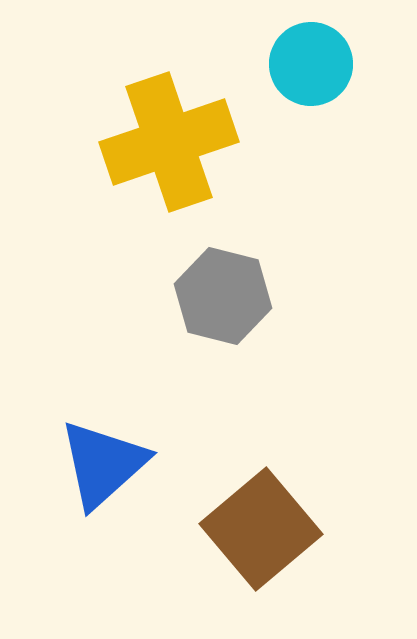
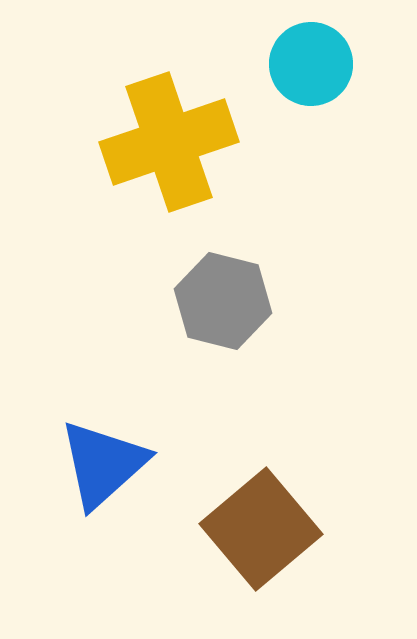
gray hexagon: moved 5 px down
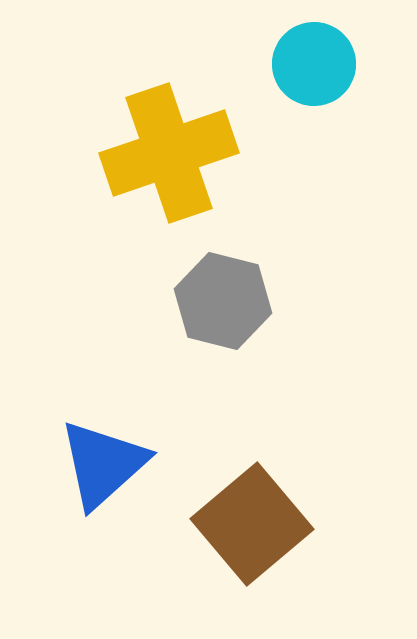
cyan circle: moved 3 px right
yellow cross: moved 11 px down
brown square: moved 9 px left, 5 px up
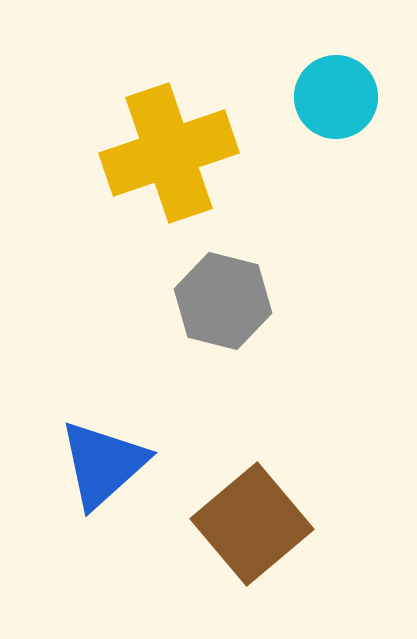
cyan circle: moved 22 px right, 33 px down
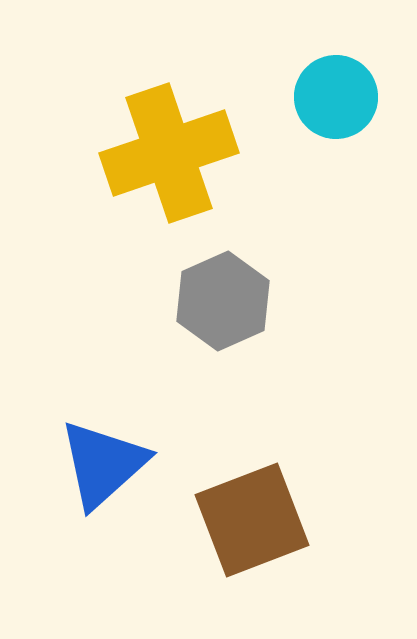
gray hexagon: rotated 22 degrees clockwise
brown square: moved 4 px up; rotated 19 degrees clockwise
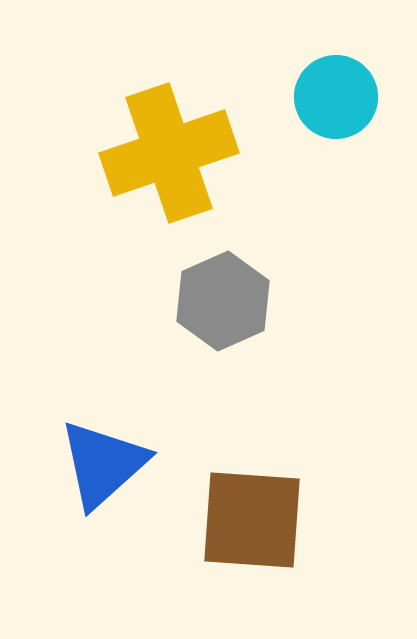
brown square: rotated 25 degrees clockwise
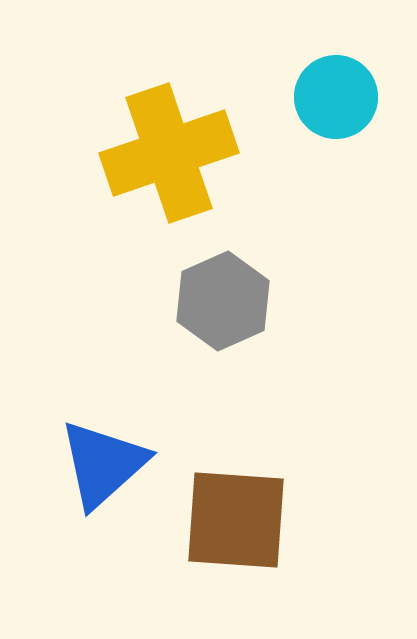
brown square: moved 16 px left
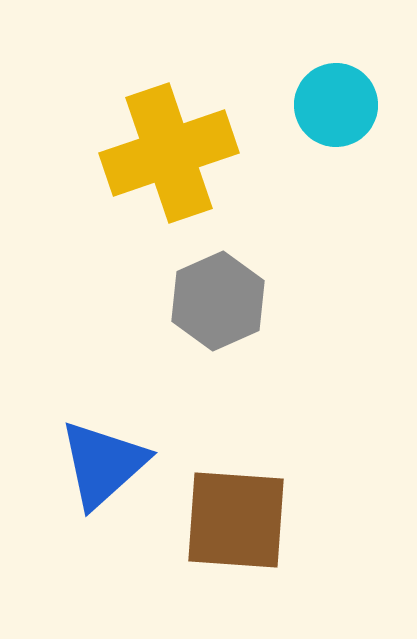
cyan circle: moved 8 px down
gray hexagon: moved 5 px left
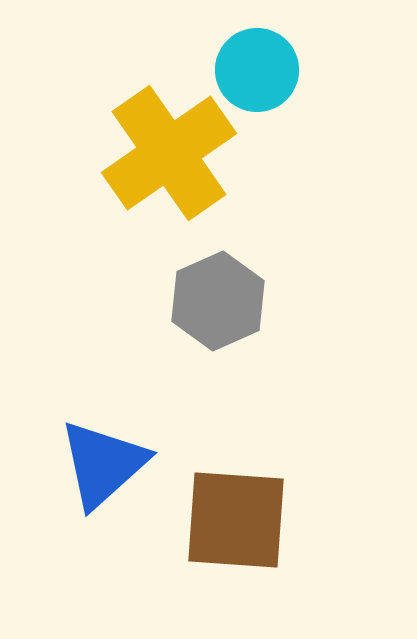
cyan circle: moved 79 px left, 35 px up
yellow cross: rotated 16 degrees counterclockwise
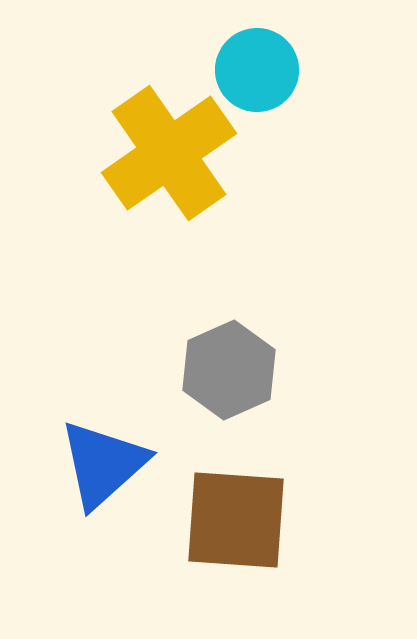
gray hexagon: moved 11 px right, 69 px down
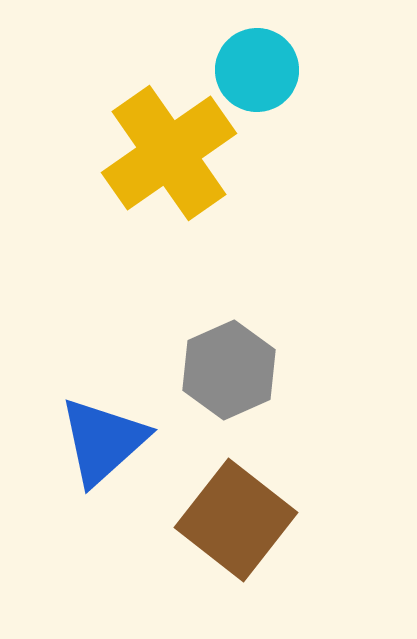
blue triangle: moved 23 px up
brown square: rotated 34 degrees clockwise
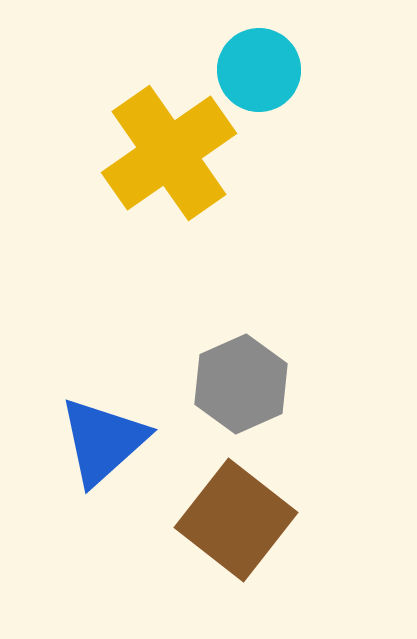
cyan circle: moved 2 px right
gray hexagon: moved 12 px right, 14 px down
